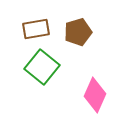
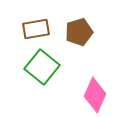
brown pentagon: moved 1 px right
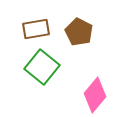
brown pentagon: rotated 28 degrees counterclockwise
pink diamond: rotated 16 degrees clockwise
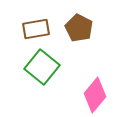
brown pentagon: moved 4 px up
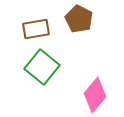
brown pentagon: moved 9 px up
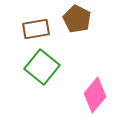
brown pentagon: moved 2 px left
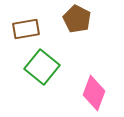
brown rectangle: moved 10 px left
pink diamond: moved 1 px left, 2 px up; rotated 20 degrees counterclockwise
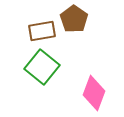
brown pentagon: moved 3 px left; rotated 8 degrees clockwise
brown rectangle: moved 16 px right, 2 px down
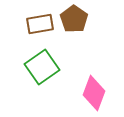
brown rectangle: moved 2 px left, 7 px up
green square: rotated 16 degrees clockwise
